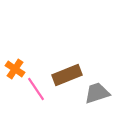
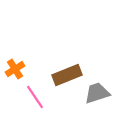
orange cross: rotated 24 degrees clockwise
pink line: moved 1 px left, 8 px down
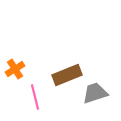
gray trapezoid: moved 2 px left
pink line: rotated 20 degrees clockwise
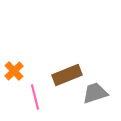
orange cross: moved 1 px left, 2 px down; rotated 12 degrees counterclockwise
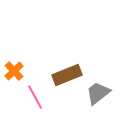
gray trapezoid: moved 3 px right; rotated 20 degrees counterclockwise
pink line: rotated 15 degrees counterclockwise
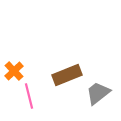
pink line: moved 6 px left, 1 px up; rotated 15 degrees clockwise
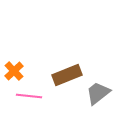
pink line: rotated 70 degrees counterclockwise
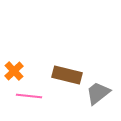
brown rectangle: rotated 36 degrees clockwise
